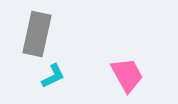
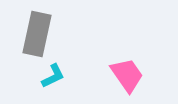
pink trapezoid: rotated 6 degrees counterclockwise
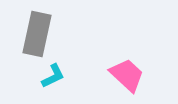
pink trapezoid: rotated 12 degrees counterclockwise
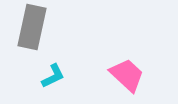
gray rectangle: moved 5 px left, 7 px up
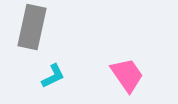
pink trapezoid: rotated 12 degrees clockwise
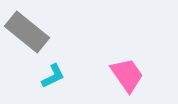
gray rectangle: moved 5 px left, 5 px down; rotated 63 degrees counterclockwise
